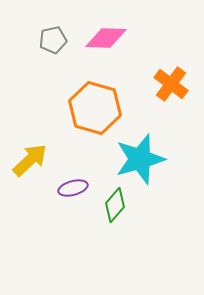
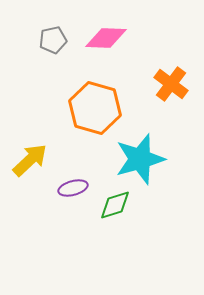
green diamond: rotated 32 degrees clockwise
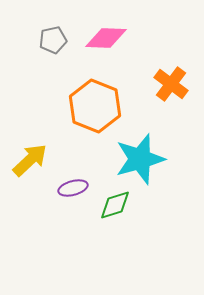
orange hexagon: moved 2 px up; rotated 6 degrees clockwise
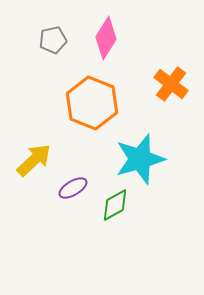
pink diamond: rotated 60 degrees counterclockwise
orange hexagon: moved 3 px left, 3 px up
yellow arrow: moved 4 px right
purple ellipse: rotated 16 degrees counterclockwise
green diamond: rotated 12 degrees counterclockwise
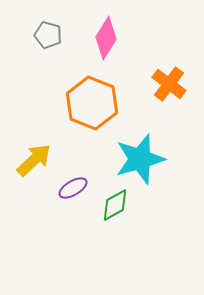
gray pentagon: moved 5 px left, 5 px up; rotated 28 degrees clockwise
orange cross: moved 2 px left
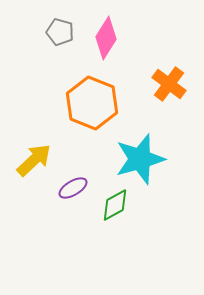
gray pentagon: moved 12 px right, 3 px up
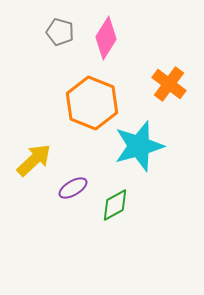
cyan star: moved 1 px left, 13 px up
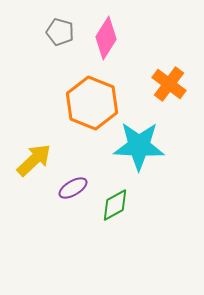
cyan star: rotated 18 degrees clockwise
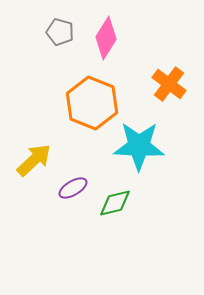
green diamond: moved 2 px up; rotated 16 degrees clockwise
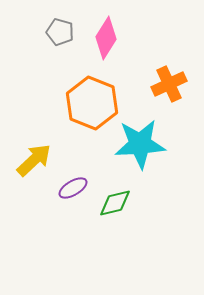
orange cross: rotated 28 degrees clockwise
cyan star: moved 1 px right, 2 px up; rotated 6 degrees counterclockwise
